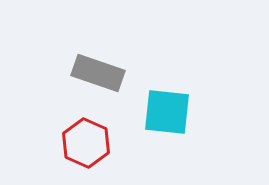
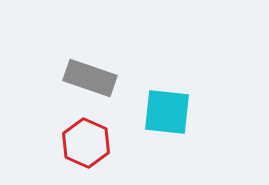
gray rectangle: moved 8 px left, 5 px down
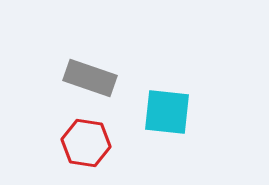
red hexagon: rotated 15 degrees counterclockwise
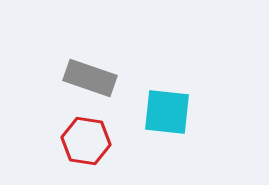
red hexagon: moved 2 px up
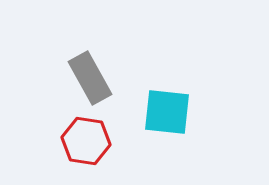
gray rectangle: rotated 42 degrees clockwise
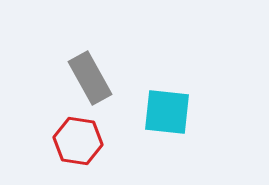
red hexagon: moved 8 px left
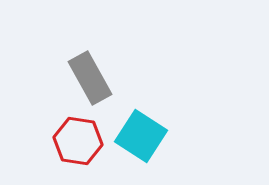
cyan square: moved 26 px left, 24 px down; rotated 27 degrees clockwise
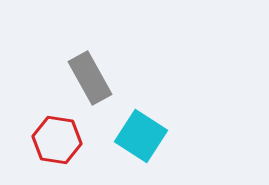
red hexagon: moved 21 px left, 1 px up
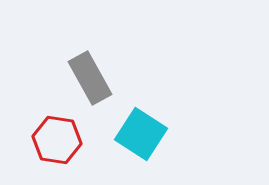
cyan square: moved 2 px up
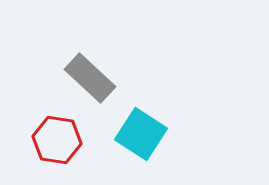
gray rectangle: rotated 18 degrees counterclockwise
